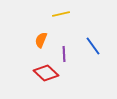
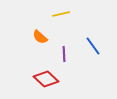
orange semicircle: moved 1 px left, 3 px up; rotated 70 degrees counterclockwise
red diamond: moved 6 px down
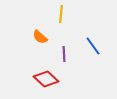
yellow line: rotated 72 degrees counterclockwise
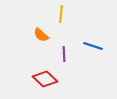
orange semicircle: moved 1 px right, 2 px up
blue line: rotated 36 degrees counterclockwise
red diamond: moved 1 px left
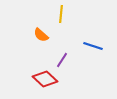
purple line: moved 2 px left, 6 px down; rotated 35 degrees clockwise
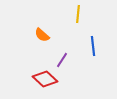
yellow line: moved 17 px right
orange semicircle: moved 1 px right
blue line: rotated 66 degrees clockwise
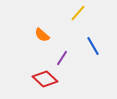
yellow line: moved 1 px up; rotated 36 degrees clockwise
blue line: rotated 24 degrees counterclockwise
purple line: moved 2 px up
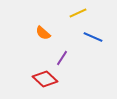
yellow line: rotated 24 degrees clockwise
orange semicircle: moved 1 px right, 2 px up
blue line: moved 9 px up; rotated 36 degrees counterclockwise
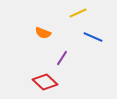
orange semicircle: rotated 21 degrees counterclockwise
red diamond: moved 3 px down
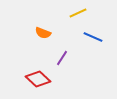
red diamond: moved 7 px left, 3 px up
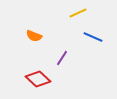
orange semicircle: moved 9 px left, 3 px down
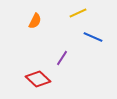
orange semicircle: moved 1 px right, 15 px up; rotated 84 degrees counterclockwise
